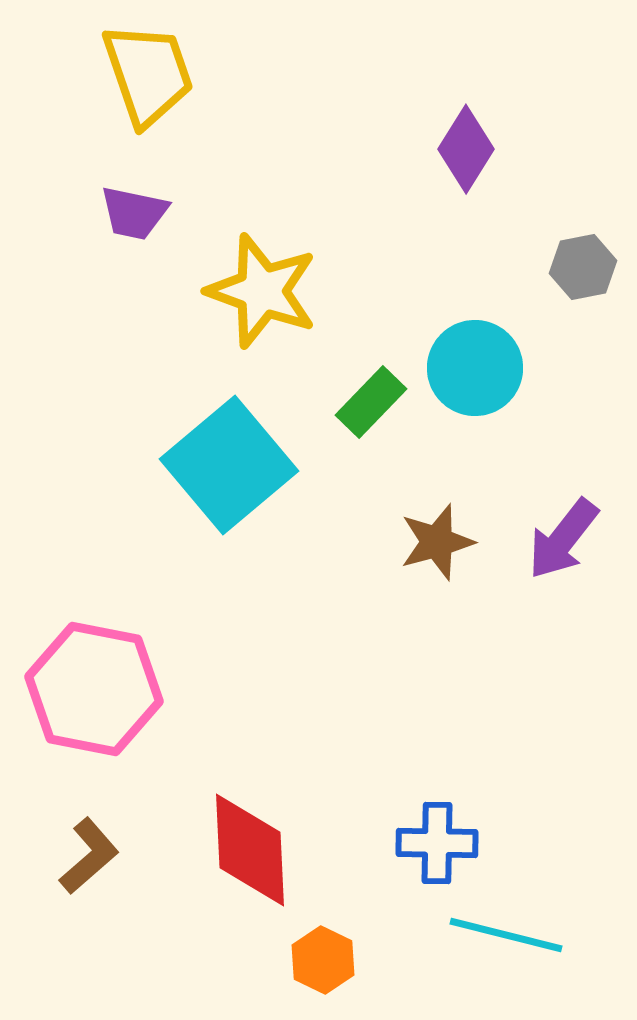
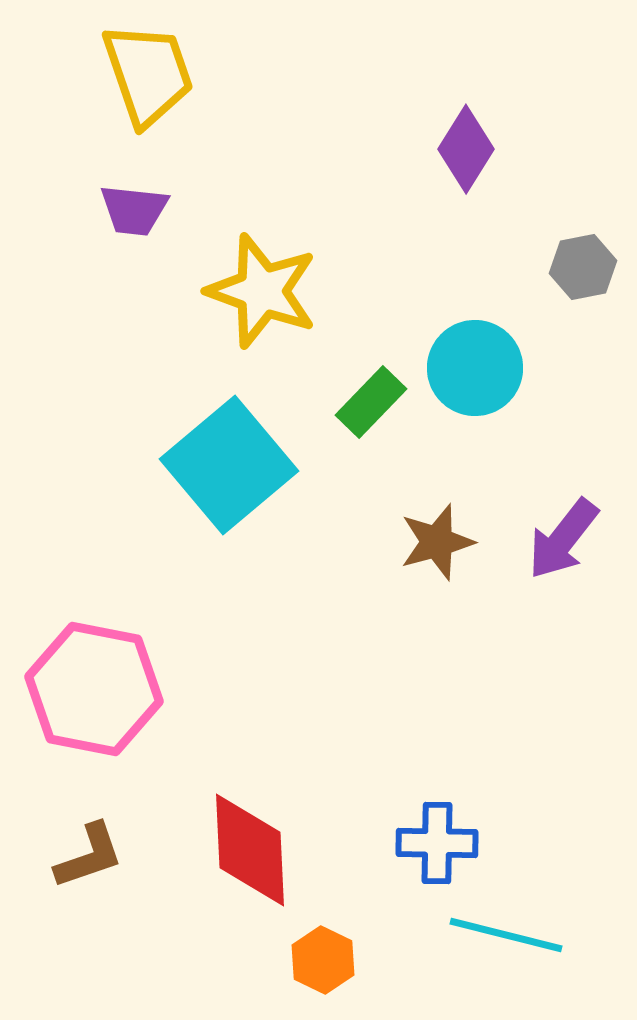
purple trapezoid: moved 3 px up; rotated 6 degrees counterclockwise
brown L-shape: rotated 22 degrees clockwise
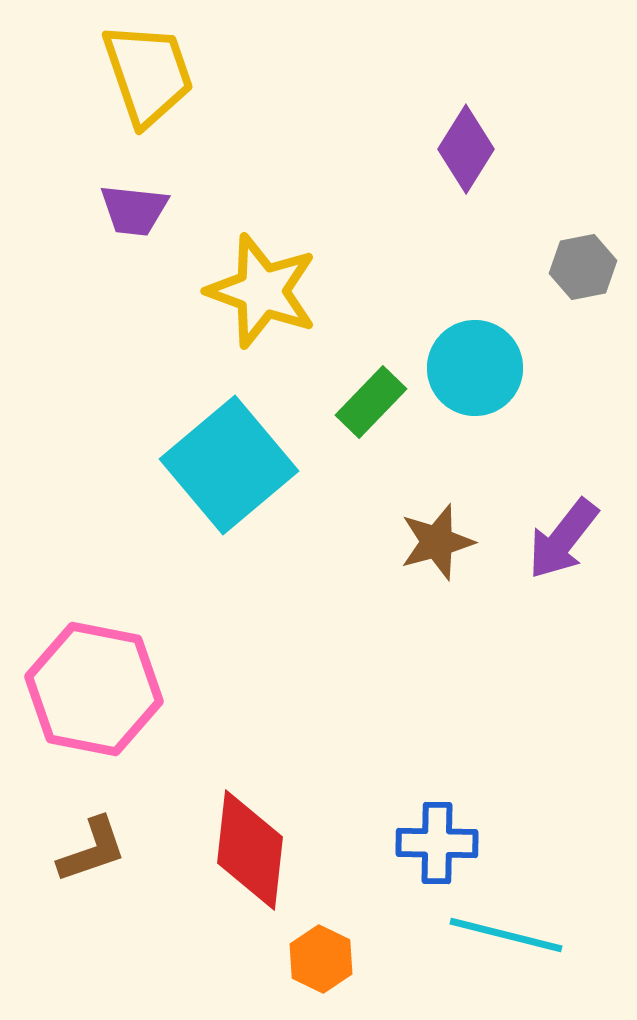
red diamond: rotated 9 degrees clockwise
brown L-shape: moved 3 px right, 6 px up
orange hexagon: moved 2 px left, 1 px up
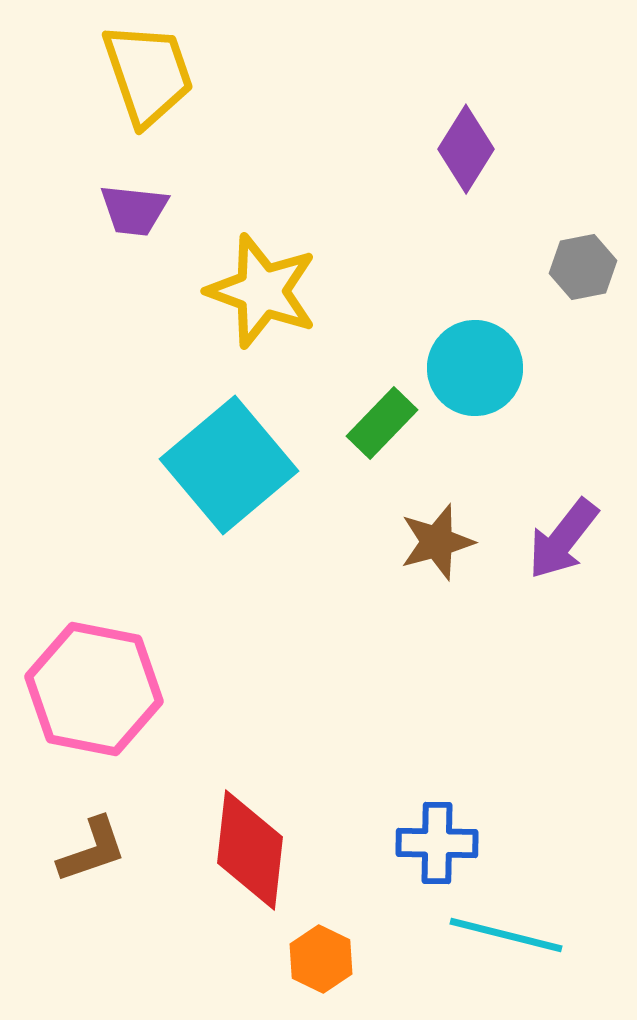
green rectangle: moved 11 px right, 21 px down
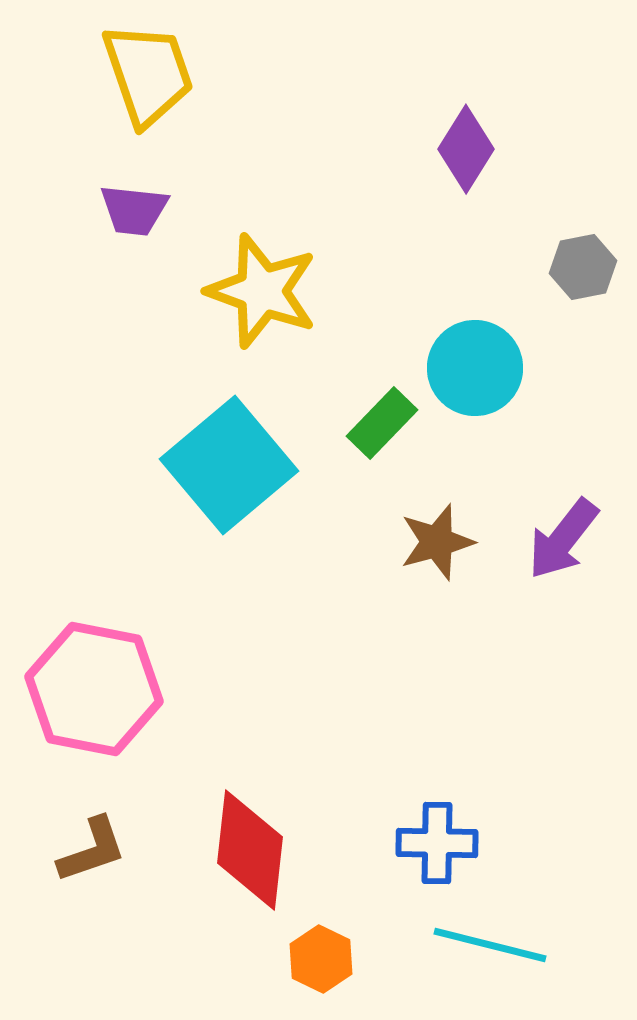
cyan line: moved 16 px left, 10 px down
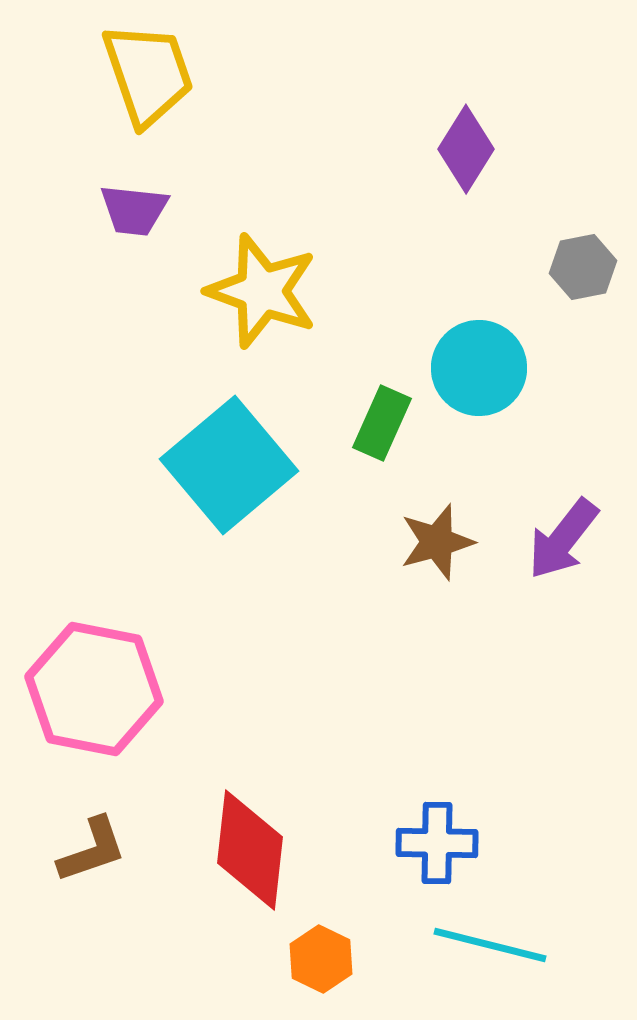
cyan circle: moved 4 px right
green rectangle: rotated 20 degrees counterclockwise
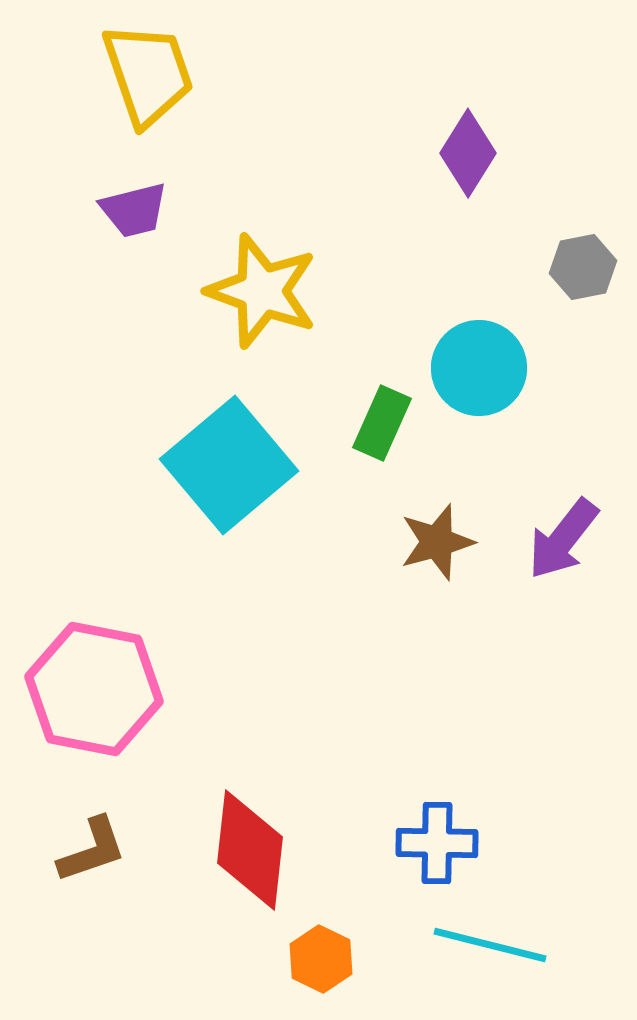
purple diamond: moved 2 px right, 4 px down
purple trapezoid: rotated 20 degrees counterclockwise
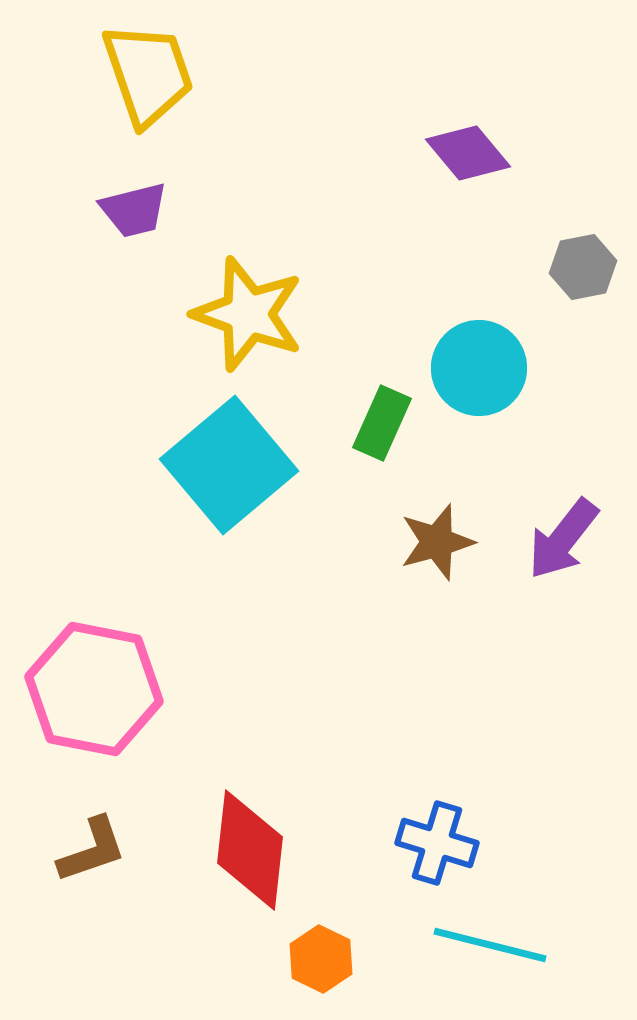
purple diamond: rotated 72 degrees counterclockwise
yellow star: moved 14 px left, 23 px down
blue cross: rotated 16 degrees clockwise
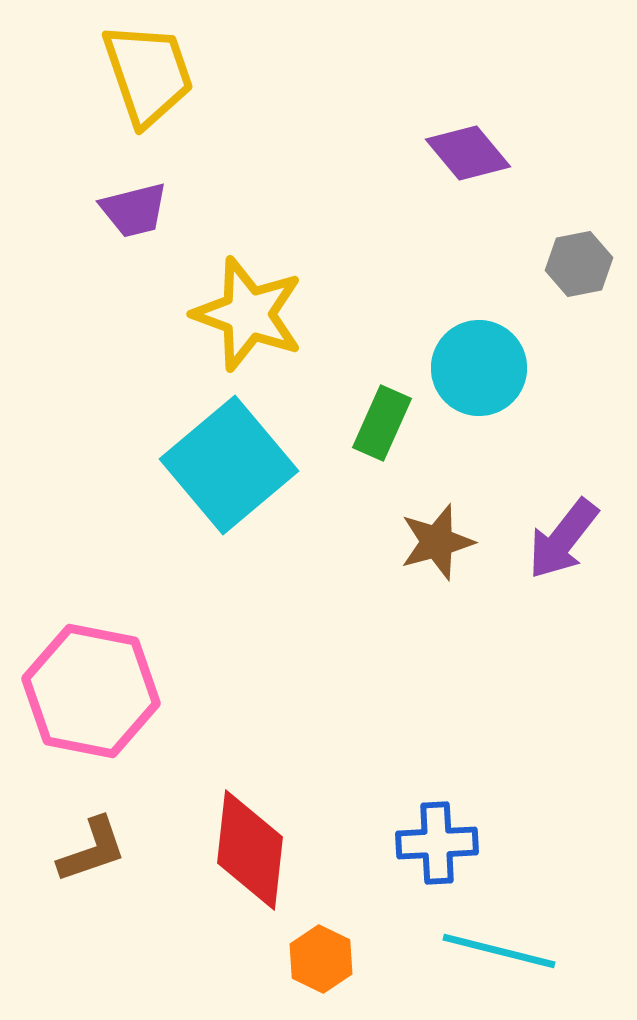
gray hexagon: moved 4 px left, 3 px up
pink hexagon: moved 3 px left, 2 px down
blue cross: rotated 20 degrees counterclockwise
cyan line: moved 9 px right, 6 px down
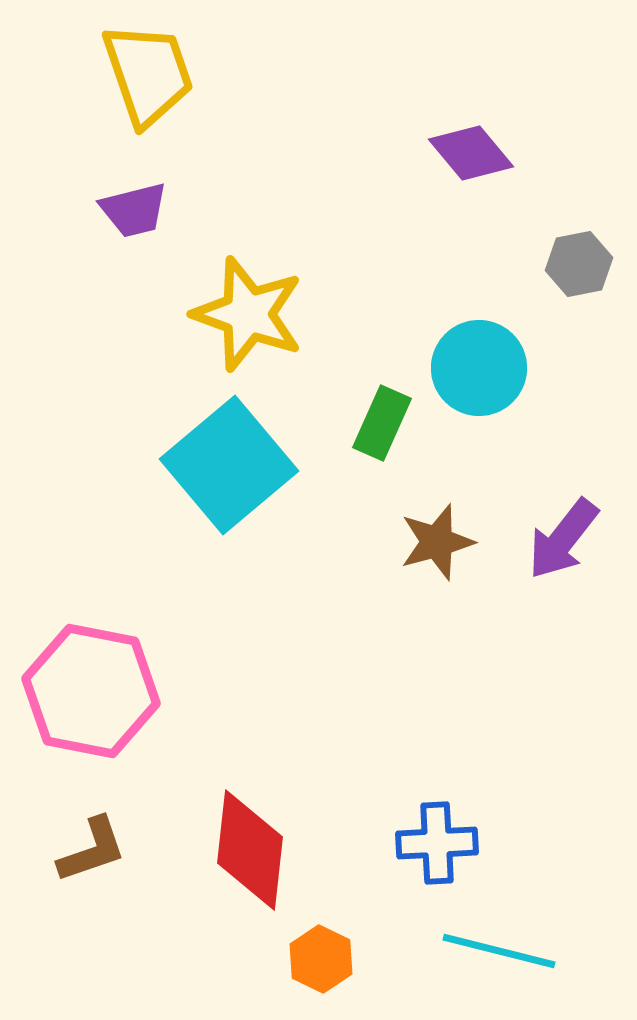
purple diamond: moved 3 px right
